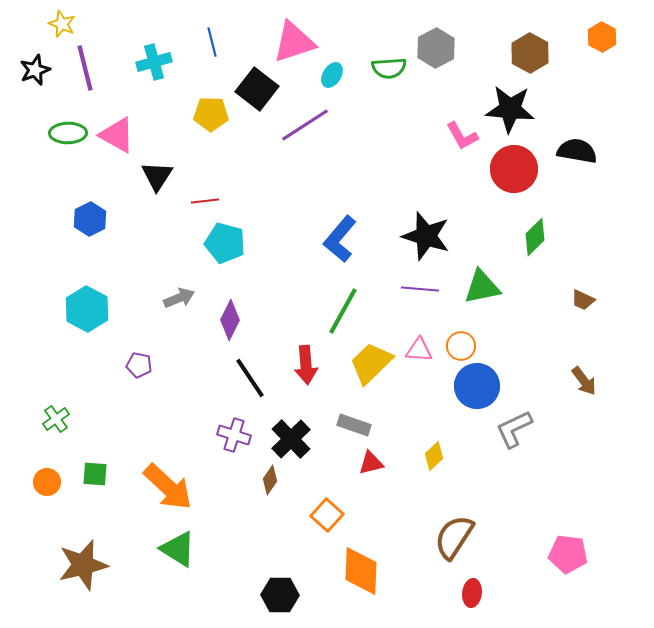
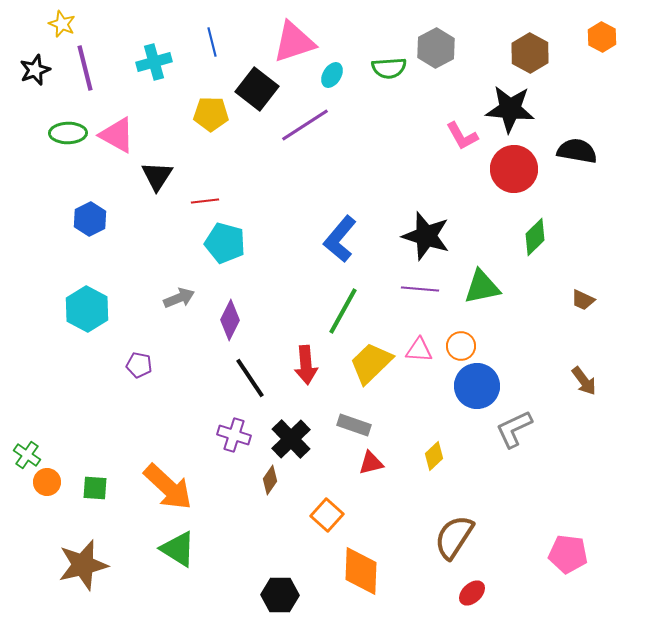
green cross at (56, 419): moved 29 px left, 36 px down; rotated 20 degrees counterclockwise
green square at (95, 474): moved 14 px down
red ellipse at (472, 593): rotated 40 degrees clockwise
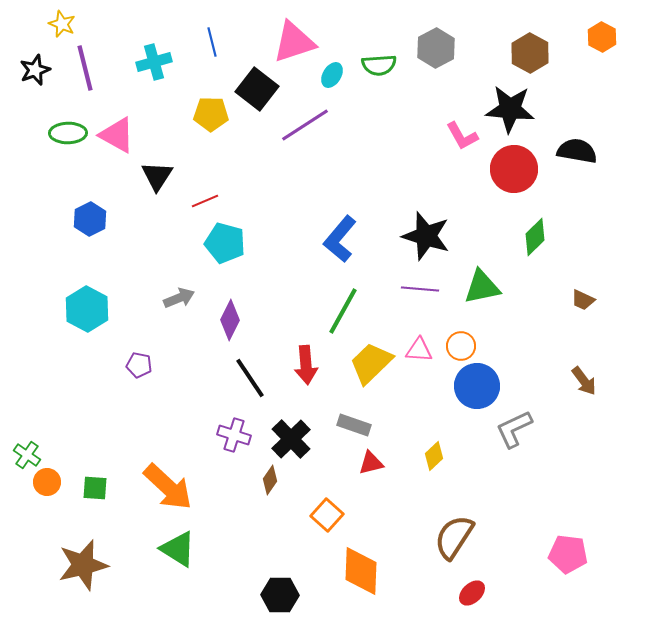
green semicircle at (389, 68): moved 10 px left, 3 px up
red line at (205, 201): rotated 16 degrees counterclockwise
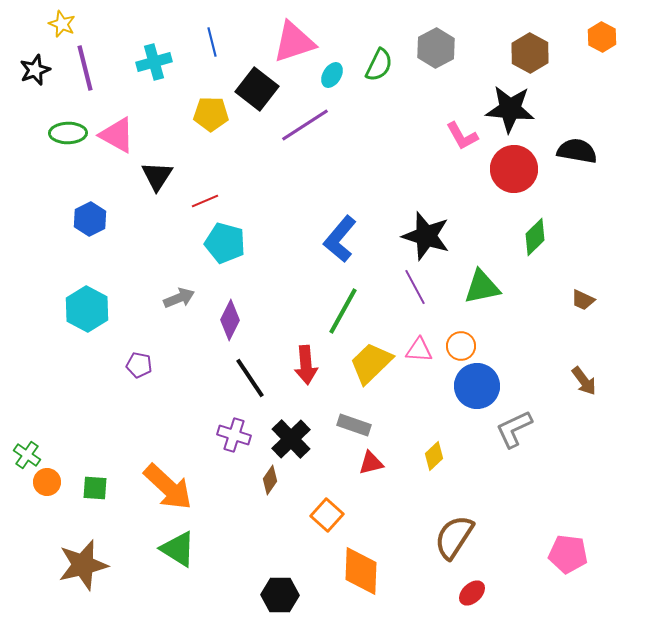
green semicircle at (379, 65): rotated 60 degrees counterclockwise
purple line at (420, 289): moved 5 px left, 2 px up; rotated 57 degrees clockwise
